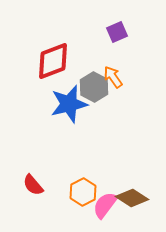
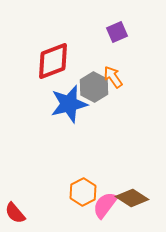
red semicircle: moved 18 px left, 28 px down
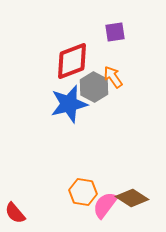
purple square: moved 2 px left; rotated 15 degrees clockwise
red diamond: moved 19 px right
orange hexagon: rotated 24 degrees counterclockwise
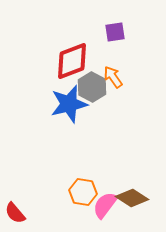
gray hexagon: moved 2 px left
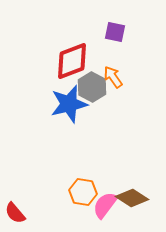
purple square: rotated 20 degrees clockwise
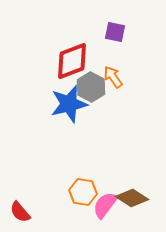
gray hexagon: moved 1 px left
red semicircle: moved 5 px right, 1 px up
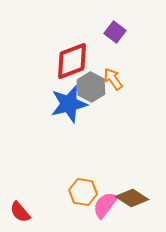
purple square: rotated 25 degrees clockwise
orange arrow: moved 2 px down
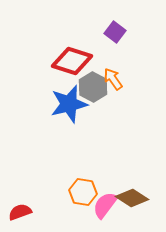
red diamond: rotated 39 degrees clockwise
gray hexagon: moved 2 px right
red semicircle: rotated 110 degrees clockwise
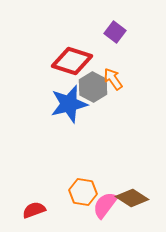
red semicircle: moved 14 px right, 2 px up
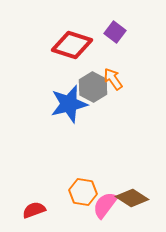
red diamond: moved 16 px up
